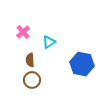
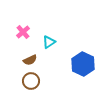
brown semicircle: rotated 112 degrees counterclockwise
blue hexagon: moved 1 px right; rotated 15 degrees clockwise
brown circle: moved 1 px left, 1 px down
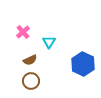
cyan triangle: rotated 24 degrees counterclockwise
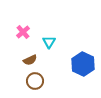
brown circle: moved 4 px right
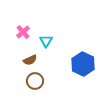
cyan triangle: moved 3 px left, 1 px up
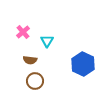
cyan triangle: moved 1 px right
brown semicircle: rotated 32 degrees clockwise
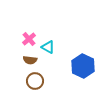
pink cross: moved 6 px right, 7 px down
cyan triangle: moved 1 px right, 6 px down; rotated 32 degrees counterclockwise
blue hexagon: moved 2 px down
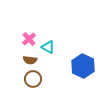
brown circle: moved 2 px left, 2 px up
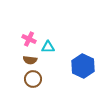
pink cross: rotated 24 degrees counterclockwise
cyan triangle: rotated 32 degrees counterclockwise
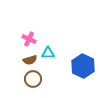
cyan triangle: moved 6 px down
brown semicircle: rotated 24 degrees counterclockwise
